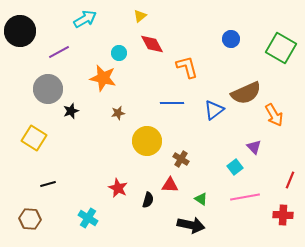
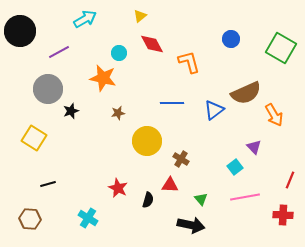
orange L-shape: moved 2 px right, 5 px up
green triangle: rotated 16 degrees clockwise
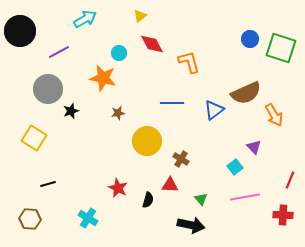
blue circle: moved 19 px right
green square: rotated 12 degrees counterclockwise
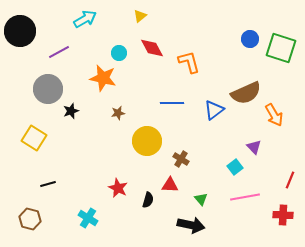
red diamond: moved 4 px down
brown hexagon: rotated 10 degrees clockwise
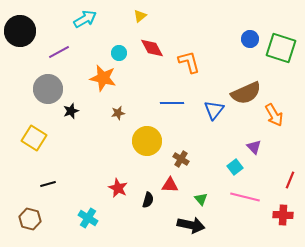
blue triangle: rotated 15 degrees counterclockwise
pink line: rotated 24 degrees clockwise
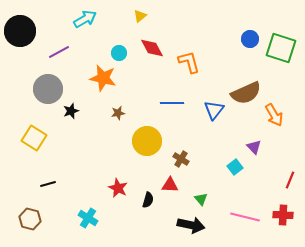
pink line: moved 20 px down
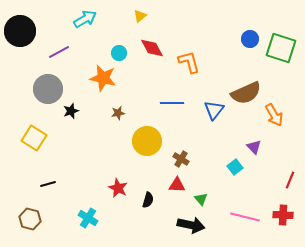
red triangle: moved 7 px right
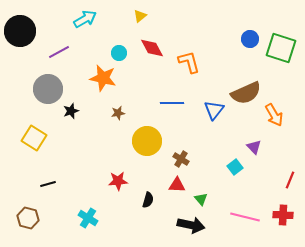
red star: moved 7 px up; rotated 30 degrees counterclockwise
brown hexagon: moved 2 px left, 1 px up
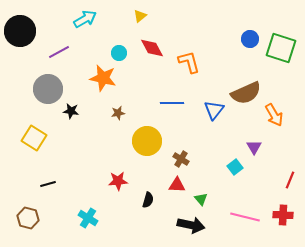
black star: rotated 28 degrees clockwise
purple triangle: rotated 14 degrees clockwise
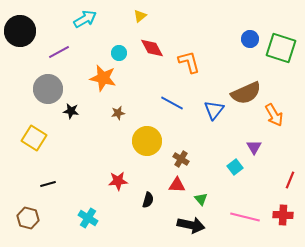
blue line: rotated 30 degrees clockwise
